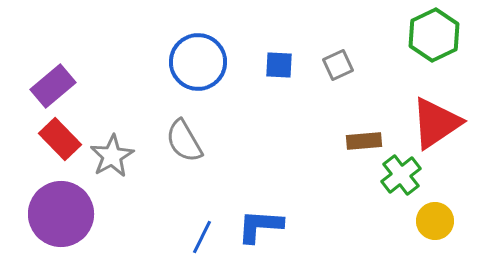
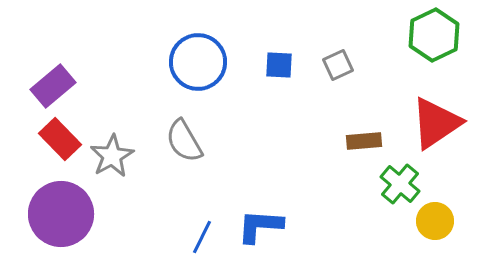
green cross: moved 1 px left, 9 px down; rotated 12 degrees counterclockwise
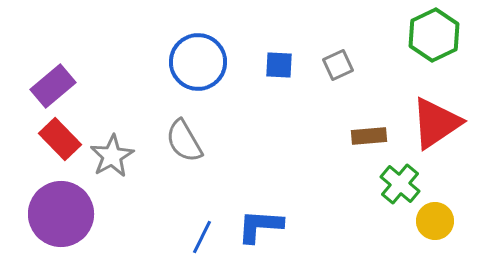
brown rectangle: moved 5 px right, 5 px up
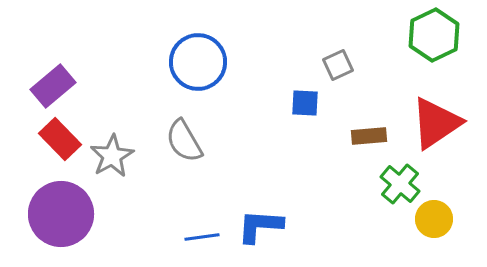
blue square: moved 26 px right, 38 px down
yellow circle: moved 1 px left, 2 px up
blue line: rotated 56 degrees clockwise
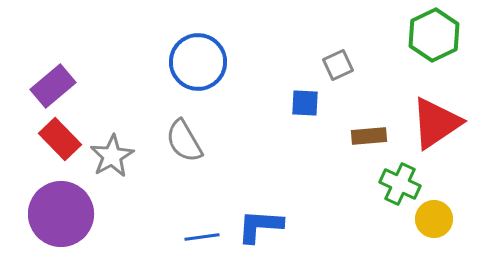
green cross: rotated 15 degrees counterclockwise
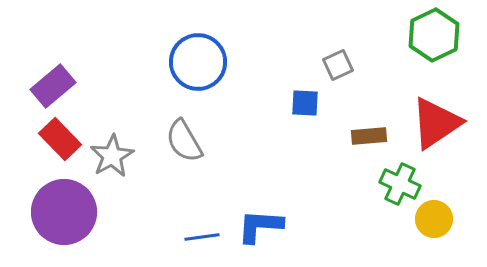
purple circle: moved 3 px right, 2 px up
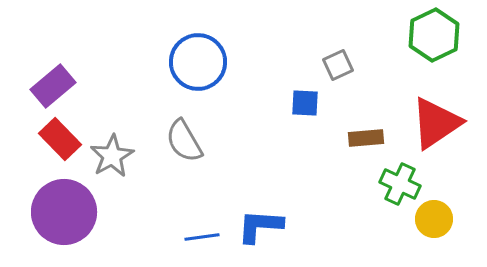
brown rectangle: moved 3 px left, 2 px down
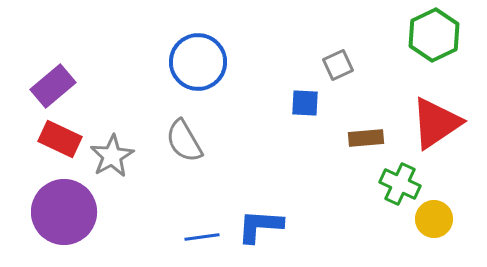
red rectangle: rotated 21 degrees counterclockwise
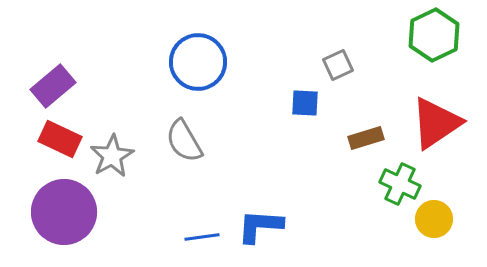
brown rectangle: rotated 12 degrees counterclockwise
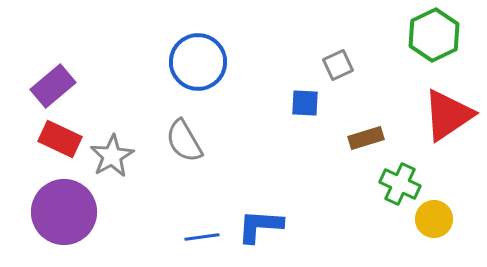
red triangle: moved 12 px right, 8 px up
